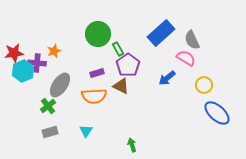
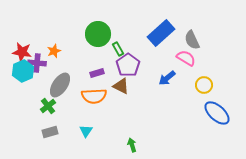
red star: moved 8 px right, 1 px up; rotated 18 degrees clockwise
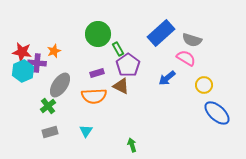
gray semicircle: rotated 48 degrees counterclockwise
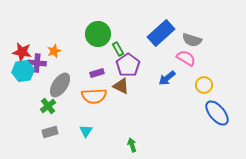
cyan hexagon: rotated 15 degrees clockwise
blue ellipse: rotated 8 degrees clockwise
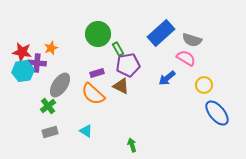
orange star: moved 3 px left, 3 px up
purple pentagon: rotated 25 degrees clockwise
orange semicircle: moved 1 px left, 2 px up; rotated 45 degrees clockwise
cyan triangle: rotated 32 degrees counterclockwise
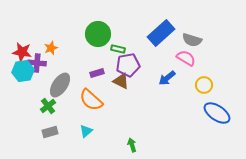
green rectangle: rotated 48 degrees counterclockwise
brown triangle: moved 5 px up
orange semicircle: moved 2 px left, 6 px down
blue ellipse: rotated 16 degrees counterclockwise
cyan triangle: rotated 48 degrees clockwise
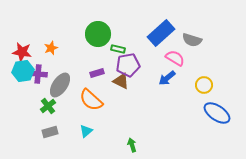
pink semicircle: moved 11 px left
purple cross: moved 1 px right, 11 px down
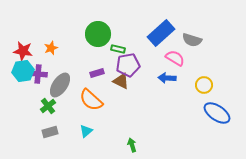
red star: moved 1 px right, 1 px up
blue arrow: rotated 42 degrees clockwise
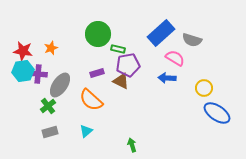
yellow circle: moved 3 px down
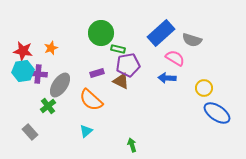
green circle: moved 3 px right, 1 px up
gray rectangle: moved 20 px left; rotated 63 degrees clockwise
